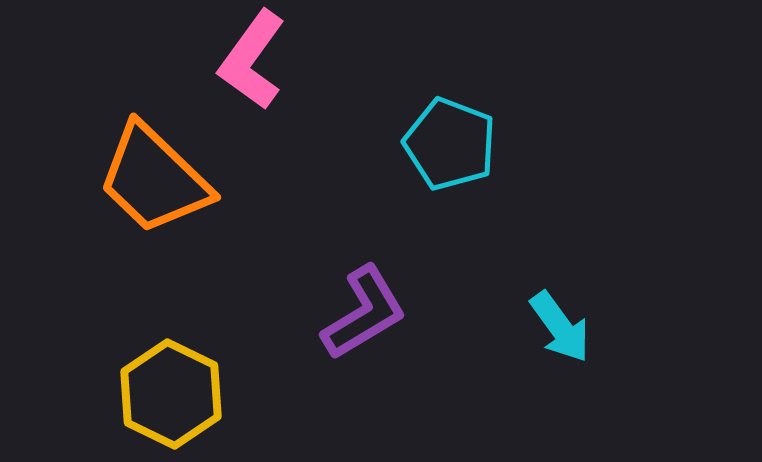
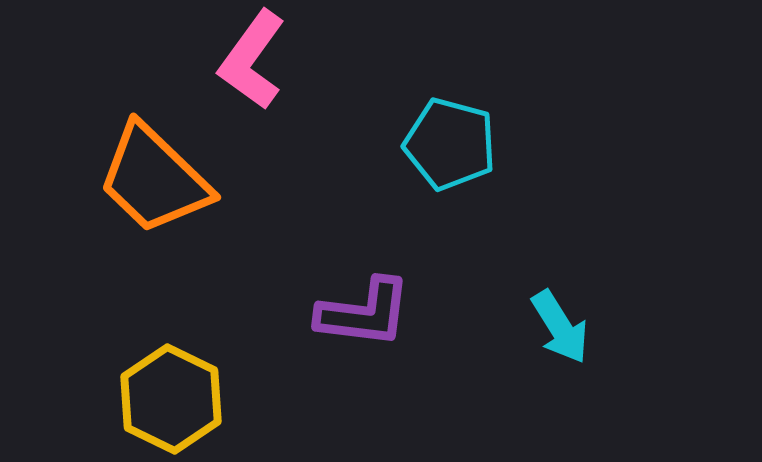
cyan pentagon: rotated 6 degrees counterclockwise
purple L-shape: rotated 38 degrees clockwise
cyan arrow: rotated 4 degrees clockwise
yellow hexagon: moved 5 px down
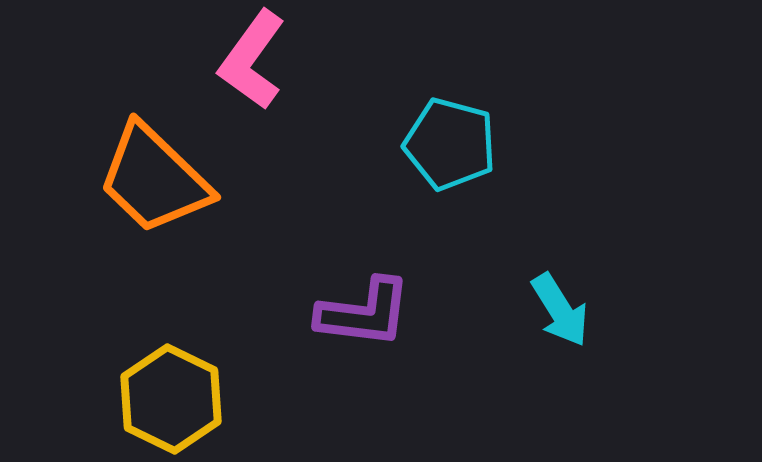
cyan arrow: moved 17 px up
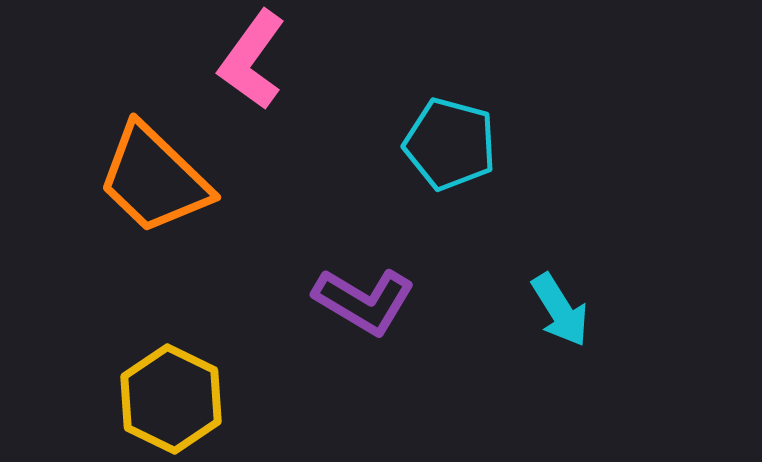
purple L-shape: moved 12 px up; rotated 24 degrees clockwise
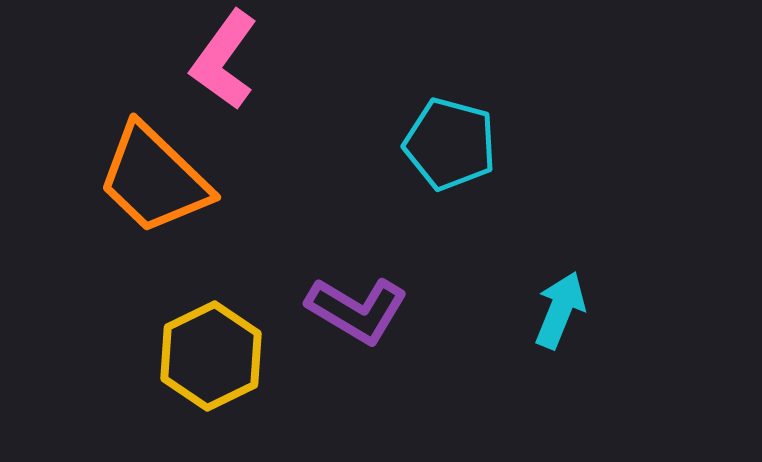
pink L-shape: moved 28 px left
purple L-shape: moved 7 px left, 9 px down
cyan arrow: rotated 126 degrees counterclockwise
yellow hexagon: moved 40 px right, 43 px up; rotated 8 degrees clockwise
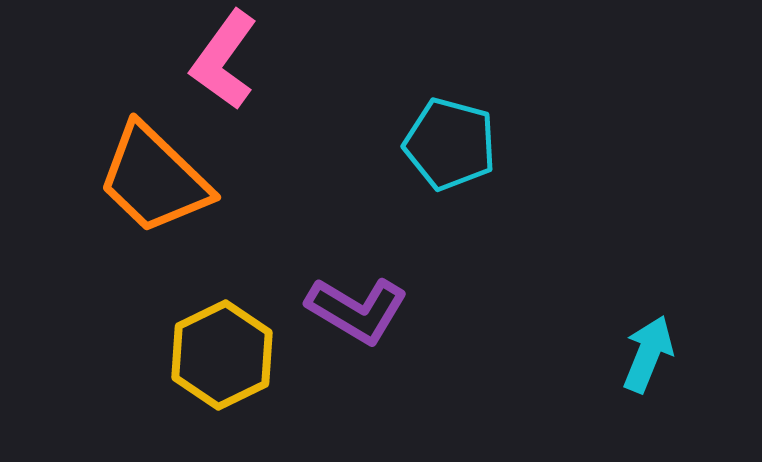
cyan arrow: moved 88 px right, 44 px down
yellow hexagon: moved 11 px right, 1 px up
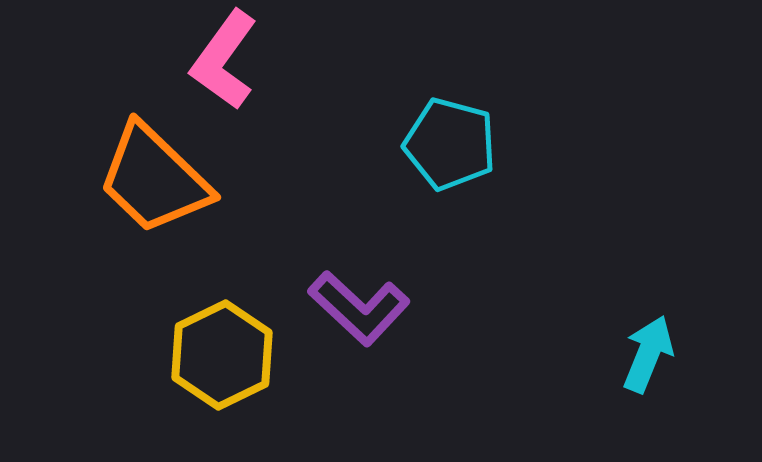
purple L-shape: moved 2 px right, 2 px up; rotated 12 degrees clockwise
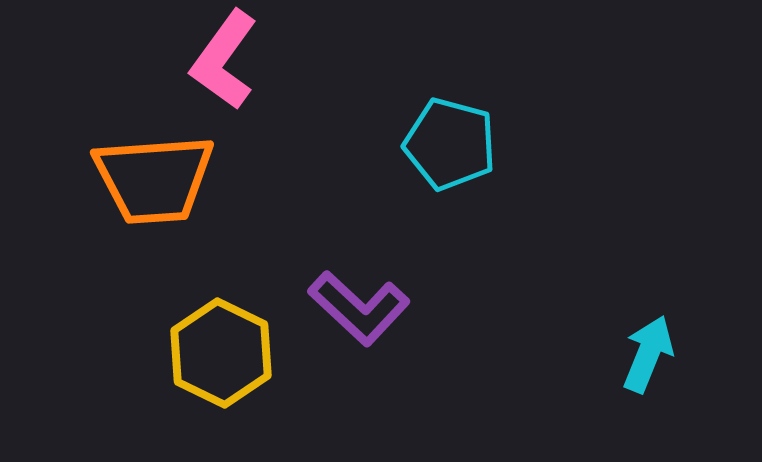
orange trapezoid: rotated 48 degrees counterclockwise
yellow hexagon: moved 1 px left, 2 px up; rotated 8 degrees counterclockwise
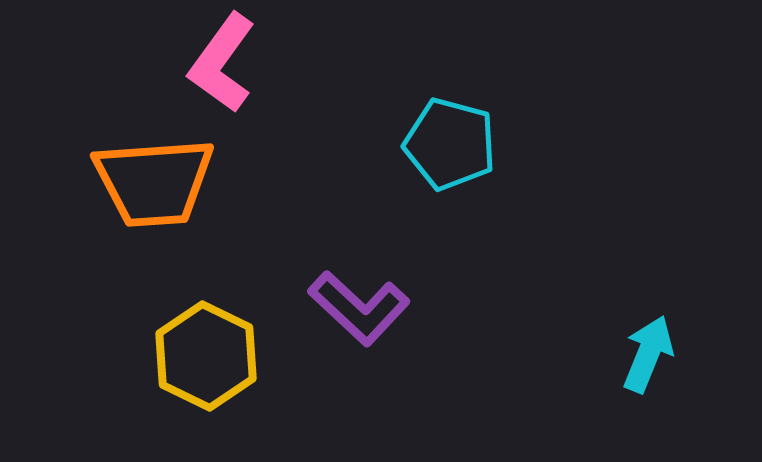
pink L-shape: moved 2 px left, 3 px down
orange trapezoid: moved 3 px down
yellow hexagon: moved 15 px left, 3 px down
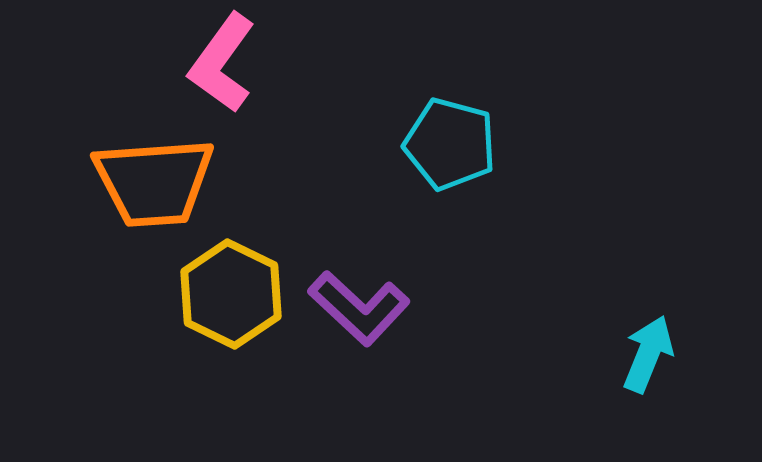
yellow hexagon: moved 25 px right, 62 px up
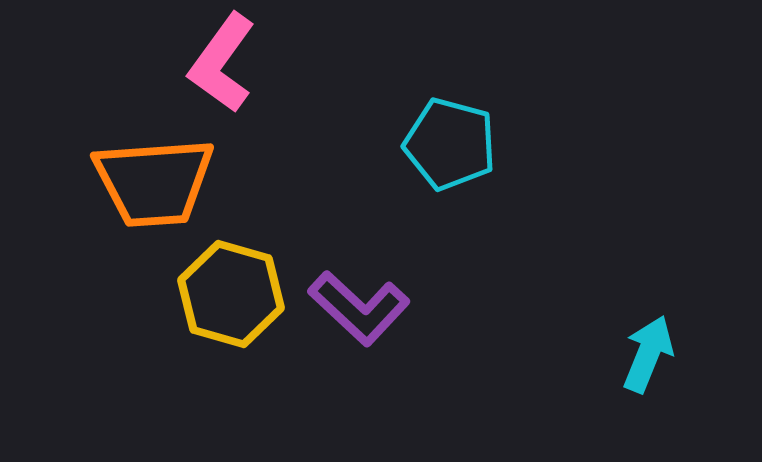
yellow hexagon: rotated 10 degrees counterclockwise
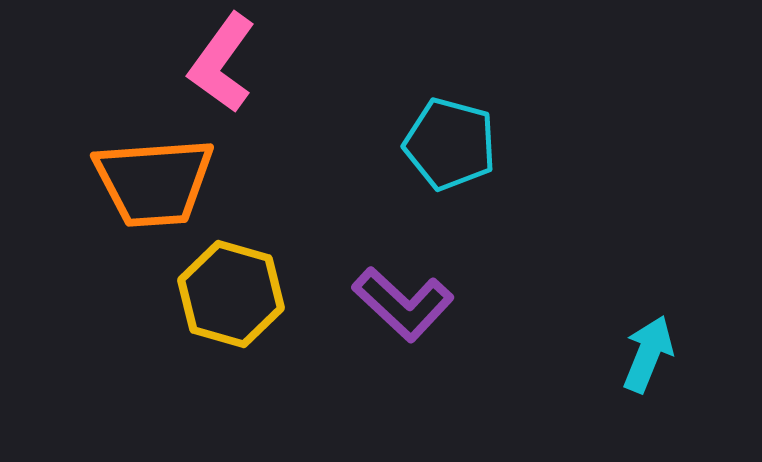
purple L-shape: moved 44 px right, 4 px up
